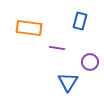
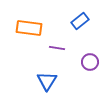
blue rectangle: rotated 36 degrees clockwise
blue triangle: moved 21 px left, 1 px up
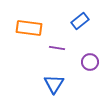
blue triangle: moved 7 px right, 3 px down
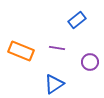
blue rectangle: moved 3 px left, 1 px up
orange rectangle: moved 8 px left, 23 px down; rotated 15 degrees clockwise
blue triangle: rotated 25 degrees clockwise
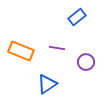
blue rectangle: moved 3 px up
purple circle: moved 4 px left
blue triangle: moved 7 px left
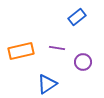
orange rectangle: rotated 35 degrees counterclockwise
purple circle: moved 3 px left
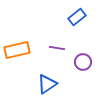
orange rectangle: moved 4 px left, 1 px up
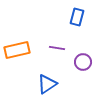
blue rectangle: rotated 36 degrees counterclockwise
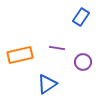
blue rectangle: moved 4 px right; rotated 18 degrees clockwise
orange rectangle: moved 3 px right, 5 px down
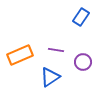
purple line: moved 1 px left, 2 px down
orange rectangle: rotated 10 degrees counterclockwise
blue triangle: moved 3 px right, 7 px up
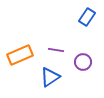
blue rectangle: moved 6 px right
